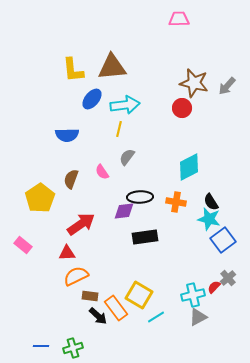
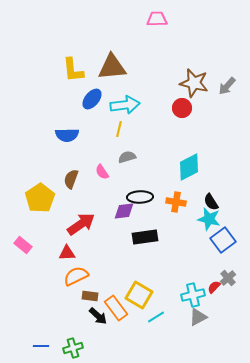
pink trapezoid: moved 22 px left
gray semicircle: rotated 36 degrees clockwise
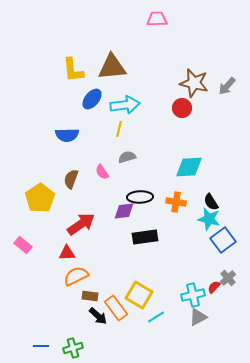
cyan diamond: rotated 24 degrees clockwise
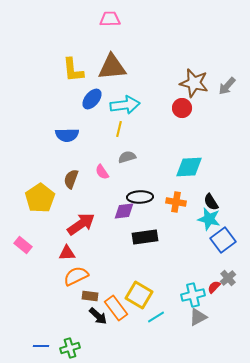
pink trapezoid: moved 47 px left
green cross: moved 3 px left
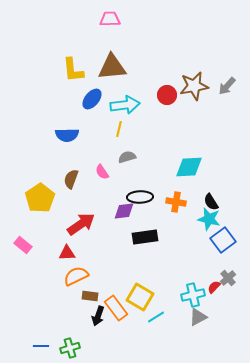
brown star: moved 3 px down; rotated 24 degrees counterclockwise
red circle: moved 15 px left, 13 px up
yellow square: moved 1 px right, 2 px down
black arrow: rotated 66 degrees clockwise
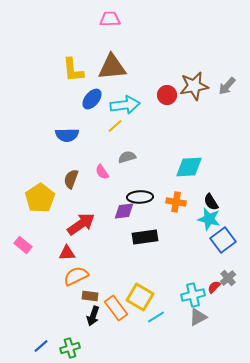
yellow line: moved 4 px left, 3 px up; rotated 35 degrees clockwise
black arrow: moved 5 px left
blue line: rotated 42 degrees counterclockwise
